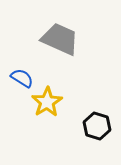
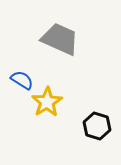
blue semicircle: moved 2 px down
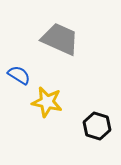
blue semicircle: moved 3 px left, 5 px up
yellow star: rotated 28 degrees counterclockwise
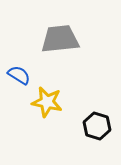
gray trapezoid: rotated 30 degrees counterclockwise
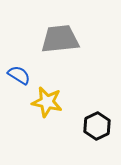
black hexagon: rotated 16 degrees clockwise
